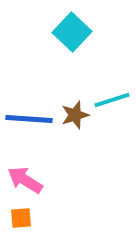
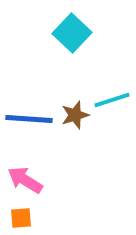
cyan square: moved 1 px down
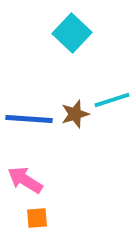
brown star: moved 1 px up
orange square: moved 16 px right
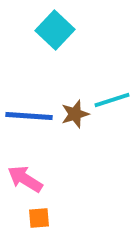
cyan square: moved 17 px left, 3 px up
blue line: moved 3 px up
pink arrow: moved 1 px up
orange square: moved 2 px right
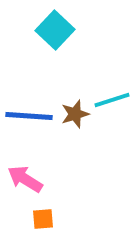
orange square: moved 4 px right, 1 px down
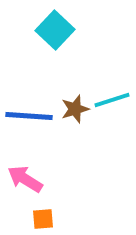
brown star: moved 5 px up
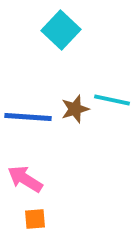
cyan square: moved 6 px right
cyan line: rotated 30 degrees clockwise
blue line: moved 1 px left, 1 px down
orange square: moved 8 px left
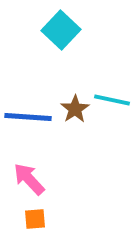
brown star: rotated 16 degrees counterclockwise
pink arrow: moved 4 px right; rotated 15 degrees clockwise
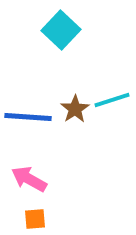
cyan line: rotated 30 degrees counterclockwise
pink arrow: rotated 18 degrees counterclockwise
